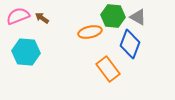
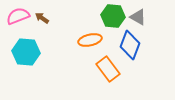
orange ellipse: moved 8 px down
blue diamond: moved 1 px down
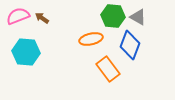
orange ellipse: moved 1 px right, 1 px up
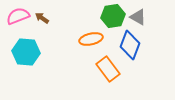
green hexagon: rotated 15 degrees counterclockwise
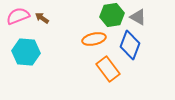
green hexagon: moved 1 px left, 1 px up
orange ellipse: moved 3 px right
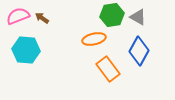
blue diamond: moved 9 px right, 6 px down; rotated 8 degrees clockwise
cyan hexagon: moved 2 px up
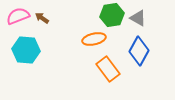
gray triangle: moved 1 px down
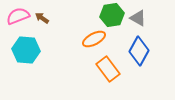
orange ellipse: rotated 15 degrees counterclockwise
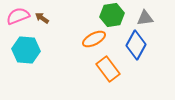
gray triangle: moved 7 px right; rotated 36 degrees counterclockwise
blue diamond: moved 3 px left, 6 px up
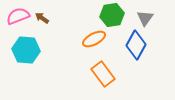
gray triangle: rotated 48 degrees counterclockwise
orange rectangle: moved 5 px left, 5 px down
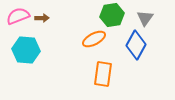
brown arrow: rotated 144 degrees clockwise
orange rectangle: rotated 45 degrees clockwise
